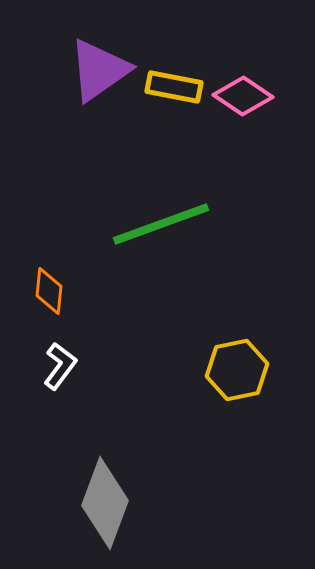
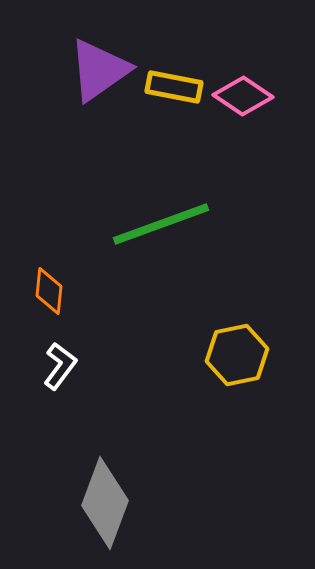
yellow hexagon: moved 15 px up
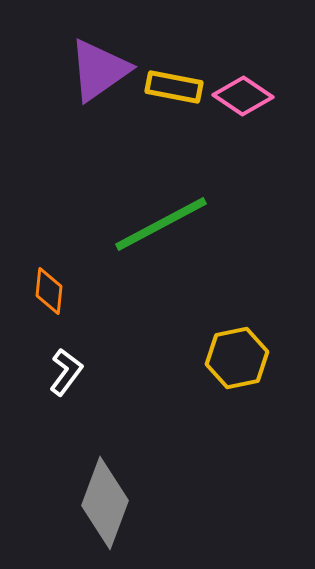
green line: rotated 8 degrees counterclockwise
yellow hexagon: moved 3 px down
white L-shape: moved 6 px right, 6 px down
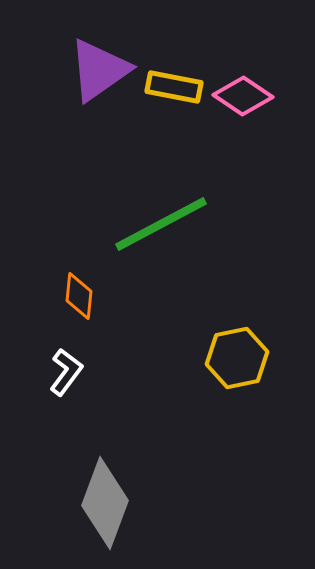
orange diamond: moved 30 px right, 5 px down
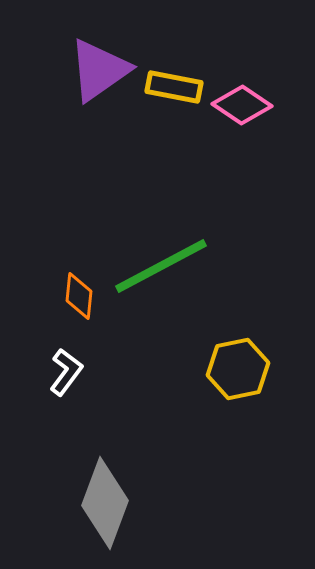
pink diamond: moved 1 px left, 9 px down
green line: moved 42 px down
yellow hexagon: moved 1 px right, 11 px down
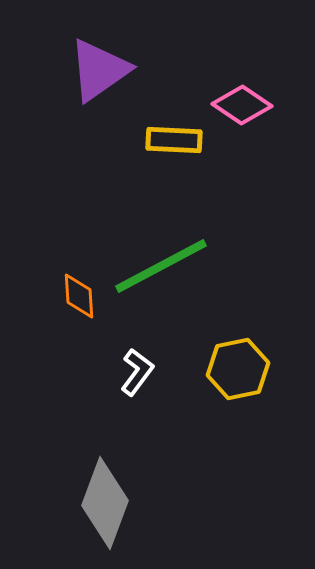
yellow rectangle: moved 53 px down; rotated 8 degrees counterclockwise
orange diamond: rotated 9 degrees counterclockwise
white L-shape: moved 71 px right
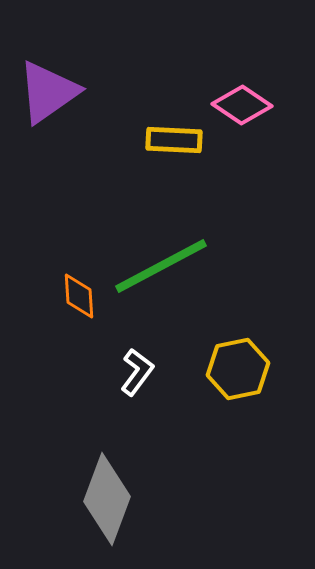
purple triangle: moved 51 px left, 22 px down
gray diamond: moved 2 px right, 4 px up
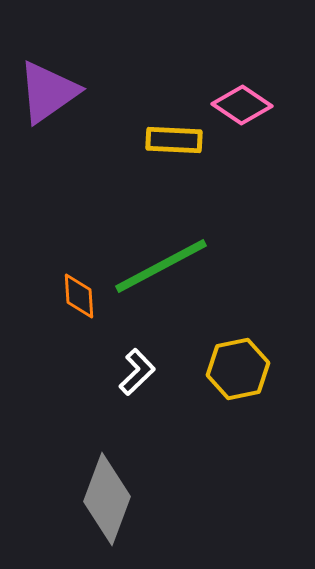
white L-shape: rotated 9 degrees clockwise
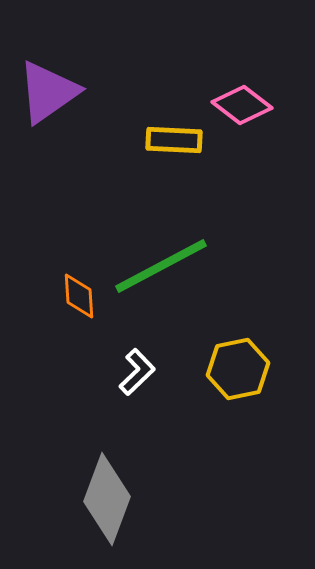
pink diamond: rotated 4 degrees clockwise
